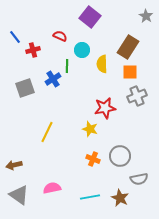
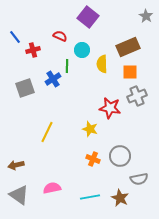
purple square: moved 2 px left
brown rectangle: rotated 35 degrees clockwise
red star: moved 5 px right; rotated 20 degrees clockwise
brown arrow: moved 2 px right
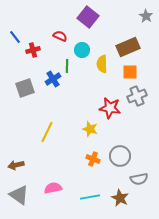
pink semicircle: moved 1 px right
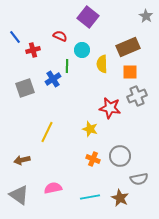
brown arrow: moved 6 px right, 5 px up
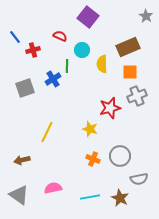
red star: rotated 25 degrees counterclockwise
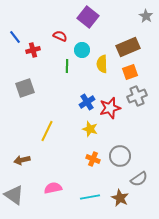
orange square: rotated 21 degrees counterclockwise
blue cross: moved 34 px right, 23 px down
yellow line: moved 1 px up
gray semicircle: rotated 24 degrees counterclockwise
gray triangle: moved 5 px left
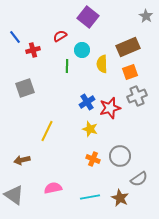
red semicircle: rotated 56 degrees counterclockwise
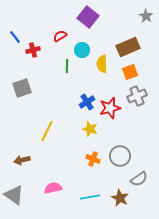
gray square: moved 3 px left
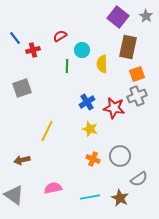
purple square: moved 30 px right
blue line: moved 1 px down
brown rectangle: rotated 55 degrees counterclockwise
orange square: moved 7 px right, 2 px down
red star: moved 4 px right; rotated 25 degrees clockwise
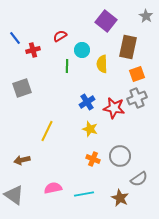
purple square: moved 12 px left, 4 px down
gray cross: moved 2 px down
cyan line: moved 6 px left, 3 px up
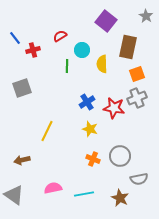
gray semicircle: rotated 24 degrees clockwise
